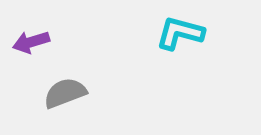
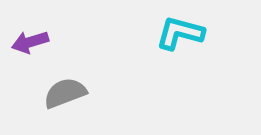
purple arrow: moved 1 px left
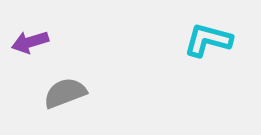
cyan L-shape: moved 28 px right, 7 px down
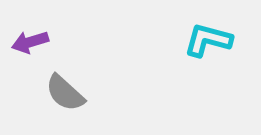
gray semicircle: rotated 117 degrees counterclockwise
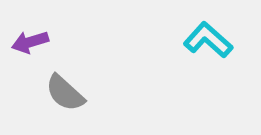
cyan L-shape: rotated 27 degrees clockwise
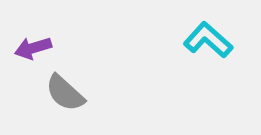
purple arrow: moved 3 px right, 6 px down
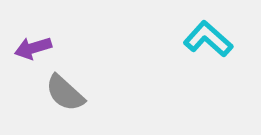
cyan L-shape: moved 1 px up
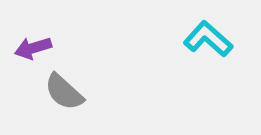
gray semicircle: moved 1 px left, 1 px up
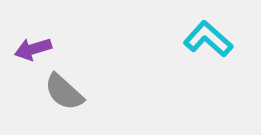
purple arrow: moved 1 px down
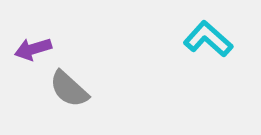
gray semicircle: moved 5 px right, 3 px up
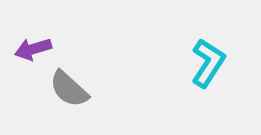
cyan L-shape: moved 24 px down; rotated 81 degrees clockwise
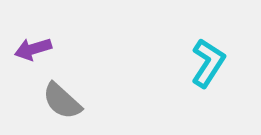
gray semicircle: moved 7 px left, 12 px down
